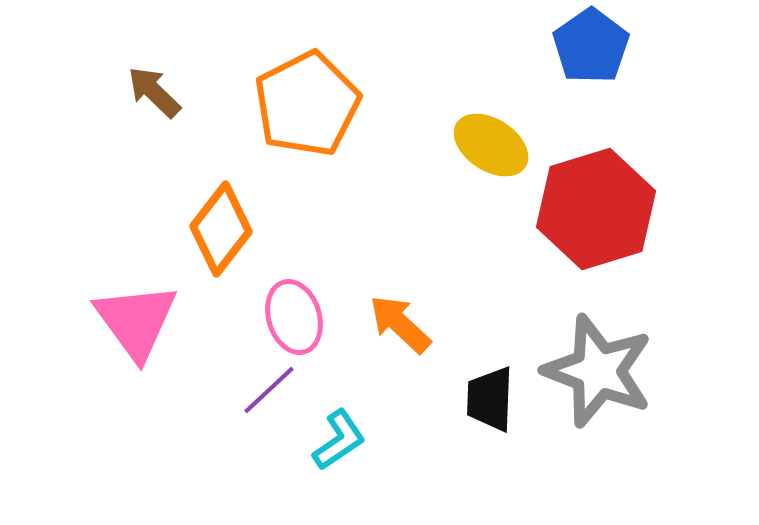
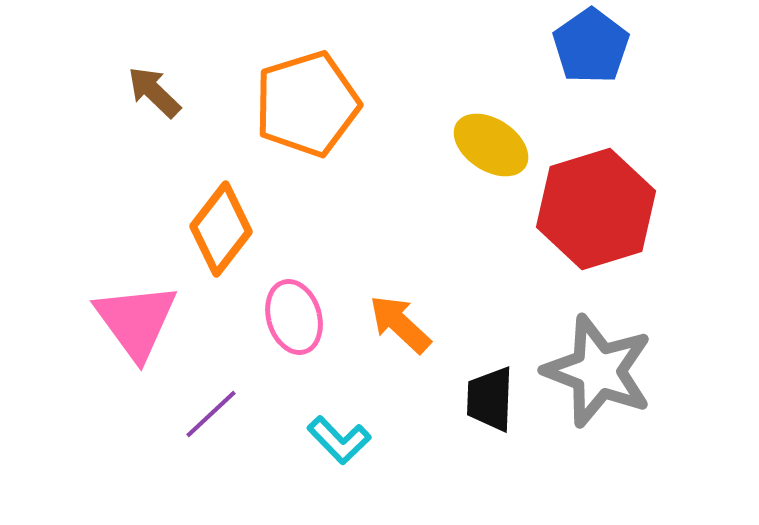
orange pentagon: rotated 10 degrees clockwise
purple line: moved 58 px left, 24 px down
cyan L-shape: rotated 80 degrees clockwise
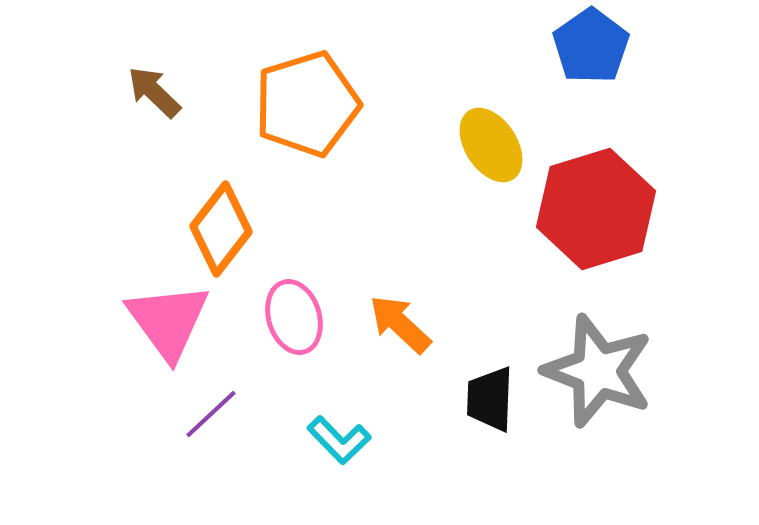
yellow ellipse: rotated 24 degrees clockwise
pink triangle: moved 32 px right
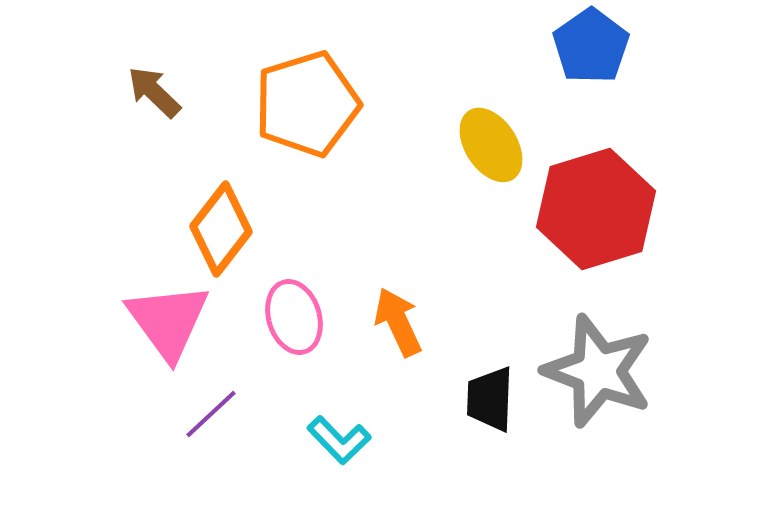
orange arrow: moved 2 px left, 2 px up; rotated 22 degrees clockwise
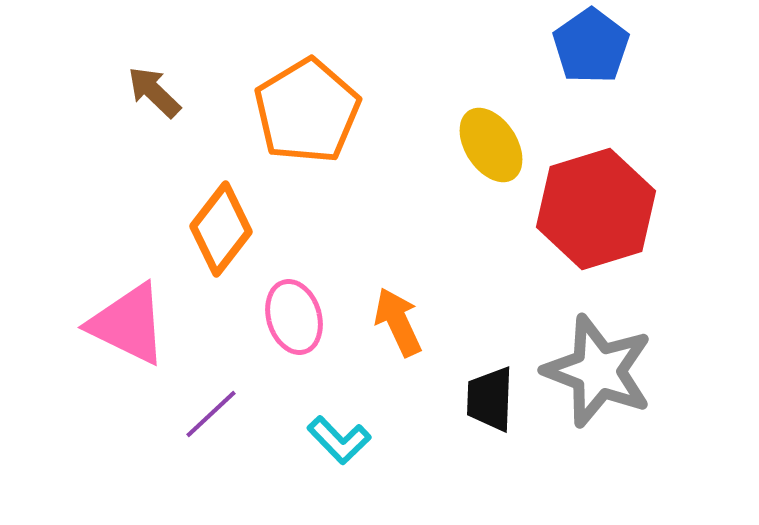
orange pentagon: moved 7 px down; rotated 14 degrees counterclockwise
pink triangle: moved 40 px left, 3 px down; rotated 28 degrees counterclockwise
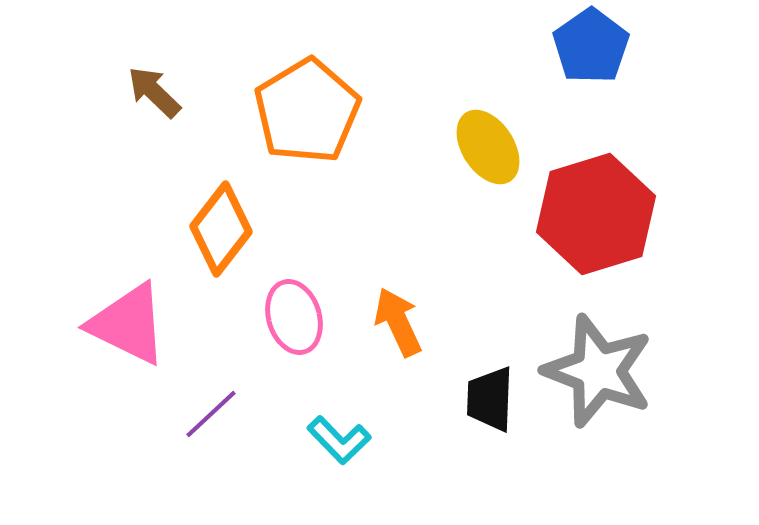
yellow ellipse: moved 3 px left, 2 px down
red hexagon: moved 5 px down
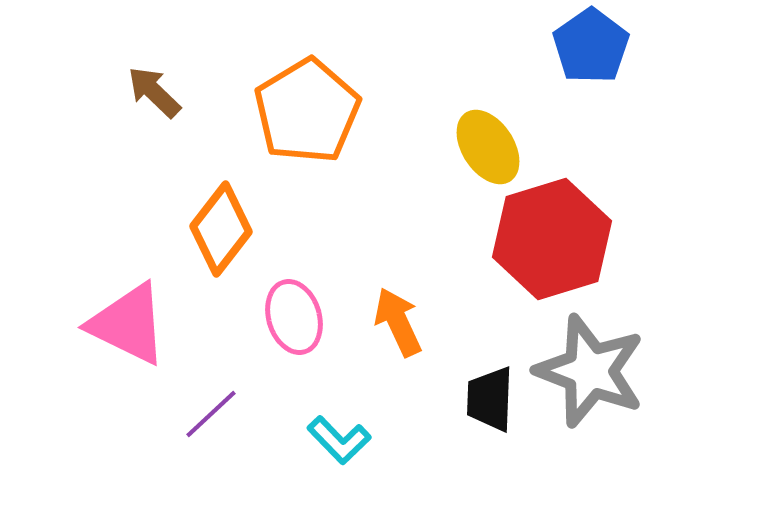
red hexagon: moved 44 px left, 25 px down
gray star: moved 8 px left
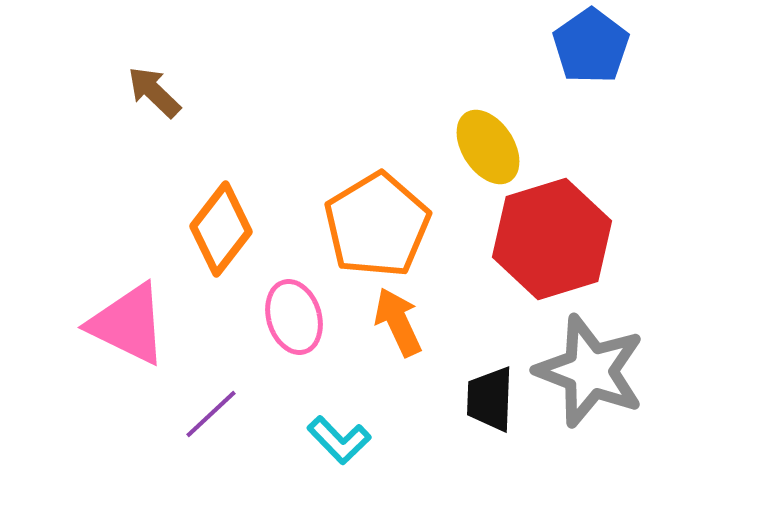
orange pentagon: moved 70 px right, 114 px down
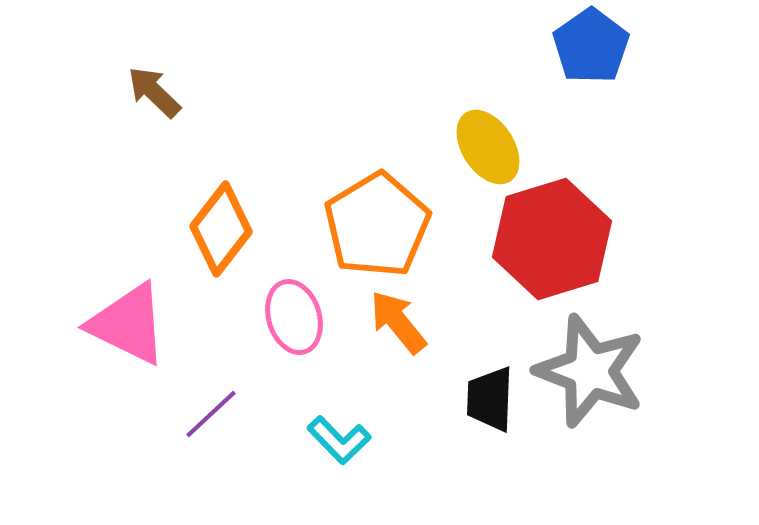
orange arrow: rotated 14 degrees counterclockwise
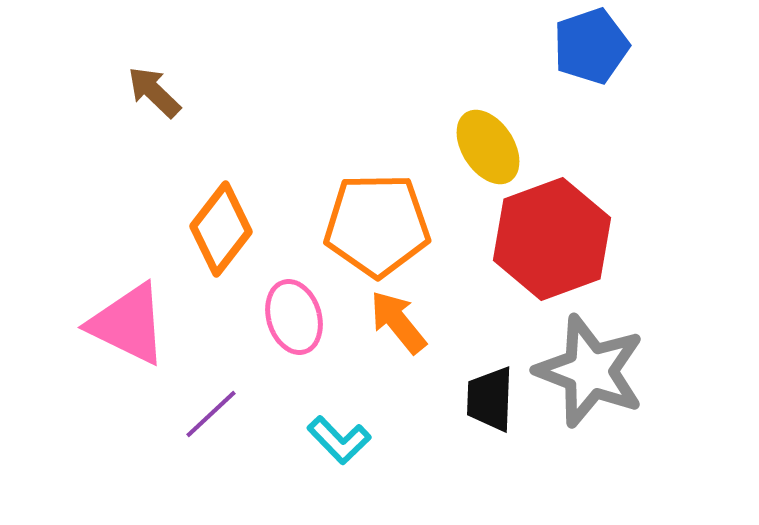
blue pentagon: rotated 16 degrees clockwise
orange pentagon: rotated 30 degrees clockwise
red hexagon: rotated 3 degrees counterclockwise
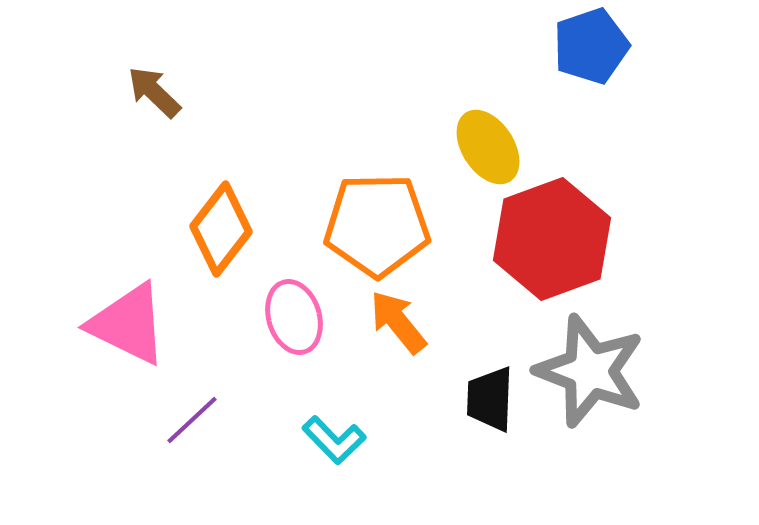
purple line: moved 19 px left, 6 px down
cyan L-shape: moved 5 px left
